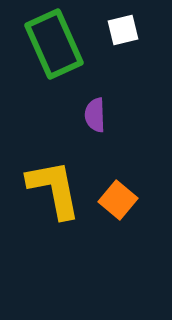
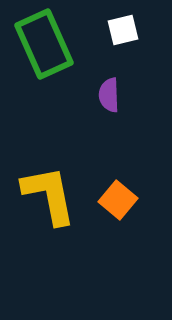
green rectangle: moved 10 px left
purple semicircle: moved 14 px right, 20 px up
yellow L-shape: moved 5 px left, 6 px down
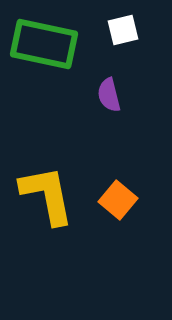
green rectangle: rotated 54 degrees counterclockwise
purple semicircle: rotated 12 degrees counterclockwise
yellow L-shape: moved 2 px left
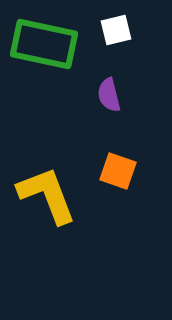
white square: moved 7 px left
yellow L-shape: rotated 10 degrees counterclockwise
orange square: moved 29 px up; rotated 21 degrees counterclockwise
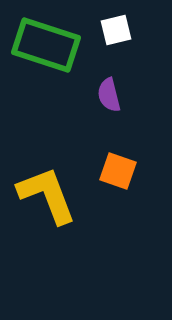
green rectangle: moved 2 px right, 1 px down; rotated 6 degrees clockwise
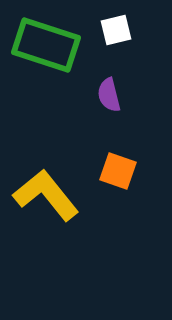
yellow L-shape: moved 1 px left; rotated 18 degrees counterclockwise
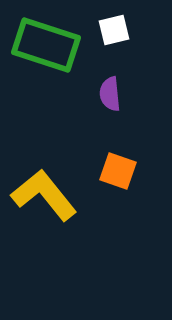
white square: moved 2 px left
purple semicircle: moved 1 px right, 1 px up; rotated 8 degrees clockwise
yellow L-shape: moved 2 px left
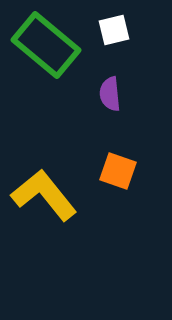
green rectangle: rotated 22 degrees clockwise
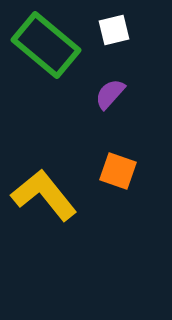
purple semicircle: rotated 48 degrees clockwise
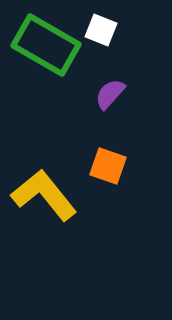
white square: moved 13 px left; rotated 36 degrees clockwise
green rectangle: rotated 10 degrees counterclockwise
orange square: moved 10 px left, 5 px up
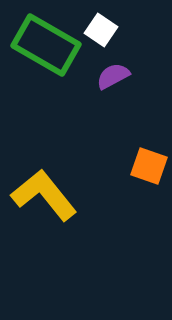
white square: rotated 12 degrees clockwise
purple semicircle: moved 3 px right, 18 px up; rotated 20 degrees clockwise
orange square: moved 41 px right
